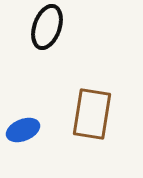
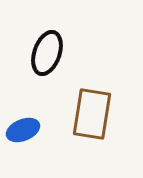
black ellipse: moved 26 px down
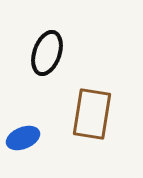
blue ellipse: moved 8 px down
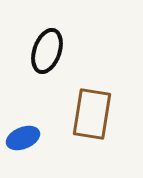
black ellipse: moved 2 px up
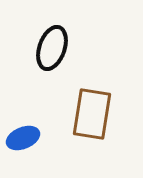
black ellipse: moved 5 px right, 3 px up
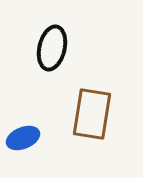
black ellipse: rotated 6 degrees counterclockwise
